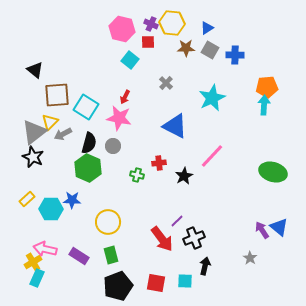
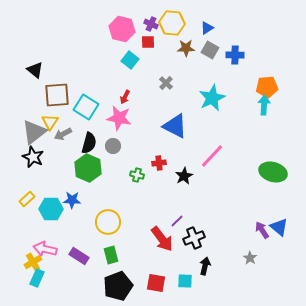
yellow triangle at (50, 122): rotated 12 degrees counterclockwise
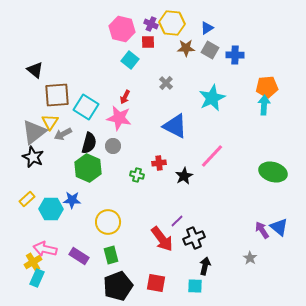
cyan square at (185, 281): moved 10 px right, 5 px down
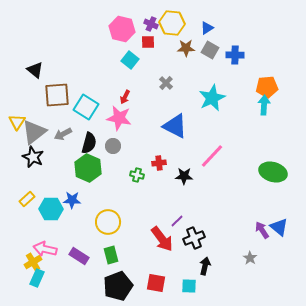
yellow triangle at (50, 122): moved 33 px left
black star at (184, 176): rotated 30 degrees clockwise
cyan square at (195, 286): moved 6 px left
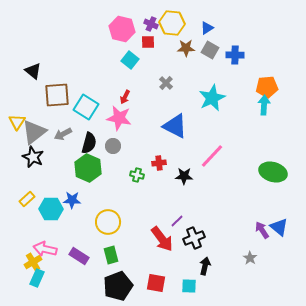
black triangle at (35, 70): moved 2 px left, 1 px down
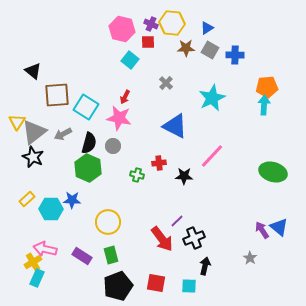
purple rectangle at (79, 256): moved 3 px right
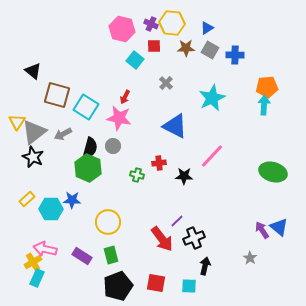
red square at (148, 42): moved 6 px right, 4 px down
cyan square at (130, 60): moved 5 px right
brown square at (57, 95): rotated 20 degrees clockwise
black semicircle at (89, 143): moved 1 px right, 5 px down
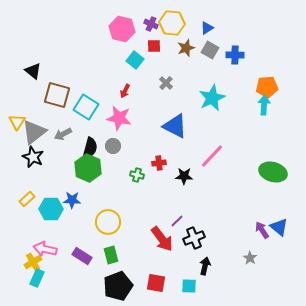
brown star at (186, 48): rotated 18 degrees counterclockwise
red arrow at (125, 97): moved 6 px up
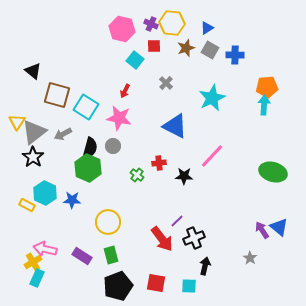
black star at (33, 157): rotated 10 degrees clockwise
green cross at (137, 175): rotated 24 degrees clockwise
yellow rectangle at (27, 199): moved 6 px down; rotated 70 degrees clockwise
cyan hexagon at (51, 209): moved 6 px left, 16 px up; rotated 25 degrees clockwise
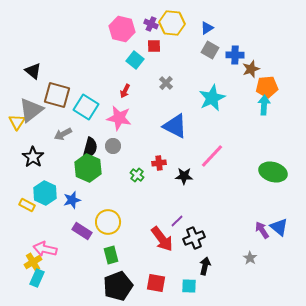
brown star at (186, 48): moved 65 px right, 21 px down
gray triangle at (34, 132): moved 3 px left, 22 px up
blue star at (72, 200): rotated 18 degrees counterclockwise
purple rectangle at (82, 256): moved 25 px up
